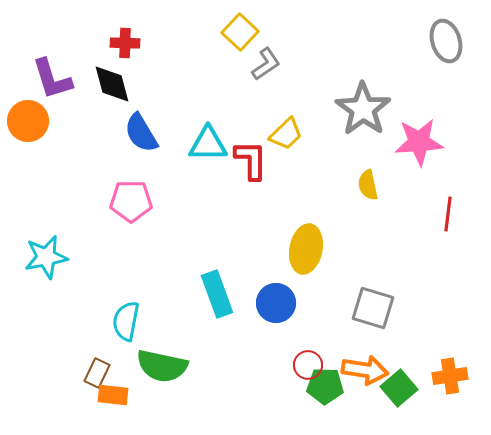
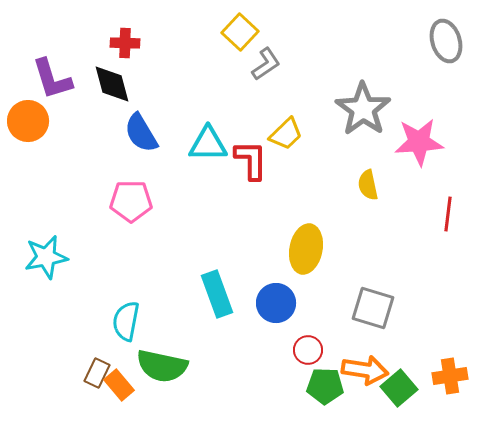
red circle: moved 15 px up
orange rectangle: moved 6 px right, 10 px up; rotated 44 degrees clockwise
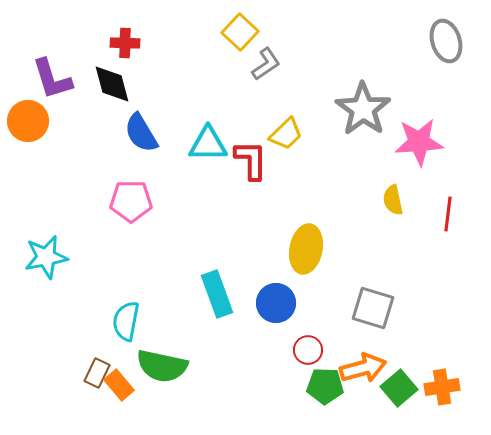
yellow semicircle: moved 25 px right, 15 px down
orange arrow: moved 2 px left, 2 px up; rotated 24 degrees counterclockwise
orange cross: moved 8 px left, 11 px down
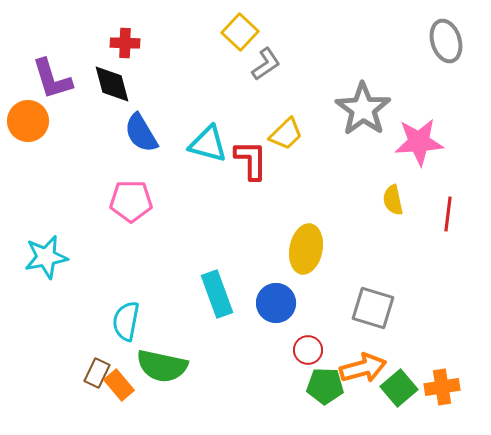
cyan triangle: rotated 15 degrees clockwise
